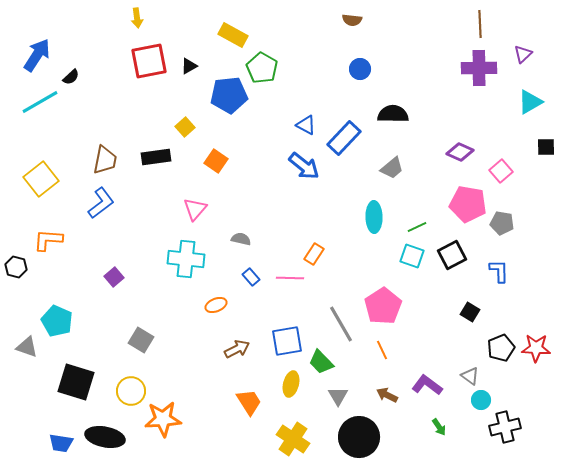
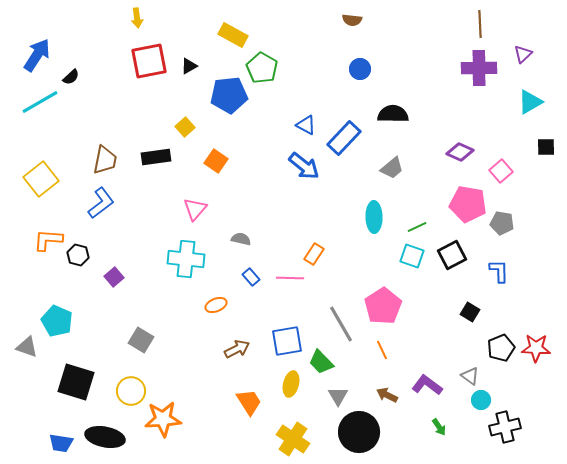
black hexagon at (16, 267): moved 62 px right, 12 px up
black circle at (359, 437): moved 5 px up
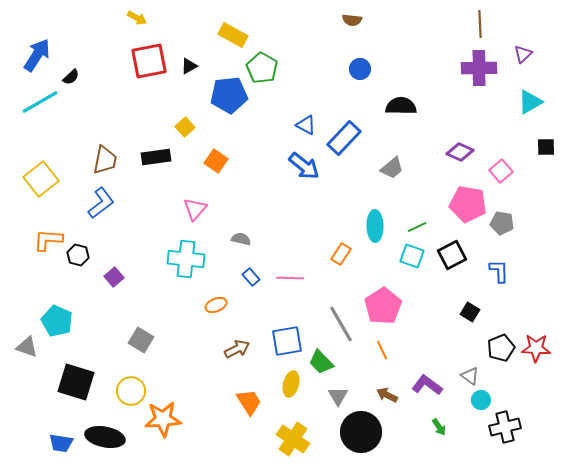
yellow arrow at (137, 18): rotated 54 degrees counterclockwise
black semicircle at (393, 114): moved 8 px right, 8 px up
cyan ellipse at (374, 217): moved 1 px right, 9 px down
orange rectangle at (314, 254): moved 27 px right
black circle at (359, 432): moved 2 px right
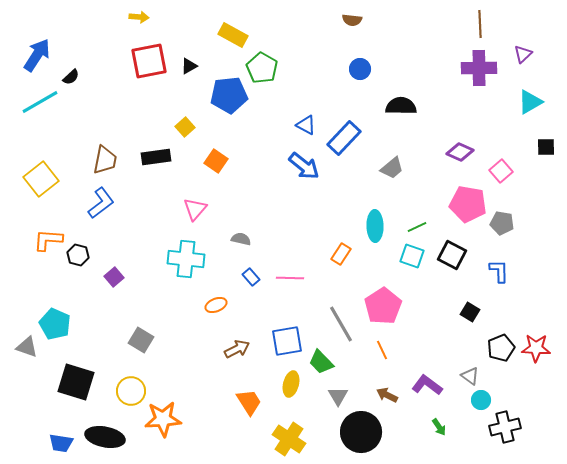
yellow arrow at (137, 18): moved 2 px right, 1 px up; rotated 24 degrees counterclockwise
black square at (452, 255): rotated 36 degrees counterclockwise
cyan pentagon at (57, 321): moved 2 px left, 3 px down
yellow cross at (293, 439): moved 4 px left
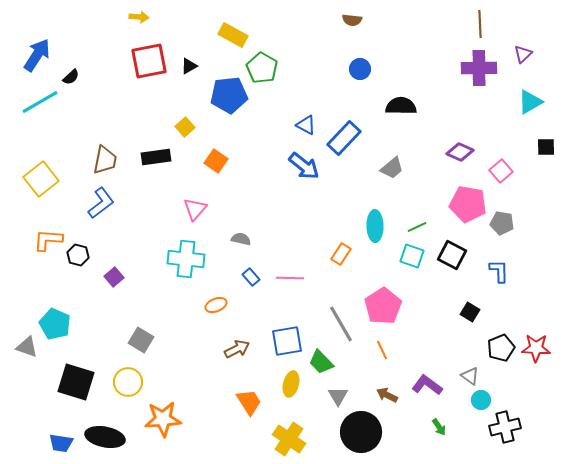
yellow circle at (131, 391): moved 3 px left, 9 px up
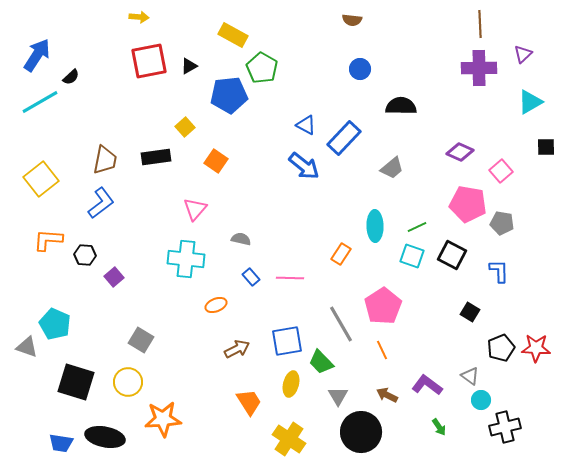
black hexagon at (78, 255): moved 7 px right; rotated 10 degrees counterclockwise
